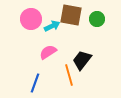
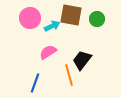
pink circle: moved 1 px left, 1 px up
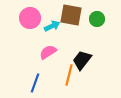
orange line: rotated 30 degrees clockwise
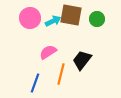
cyan arrow: moved 1 px right, 5 px up
orange line: moved 8 px left, 1 px up
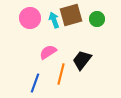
brown square: rotated 25 degrees counterclockwise
cyan arrow: moved 1 px right, 1 px up; rotated 84 degrees counterclockwise
